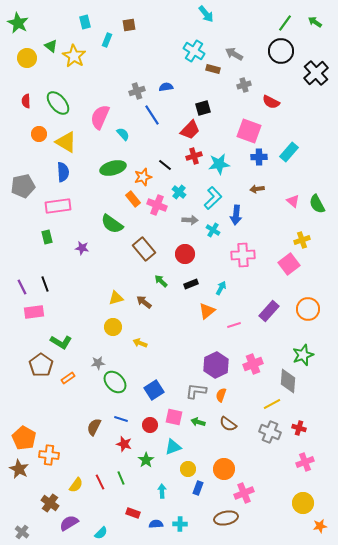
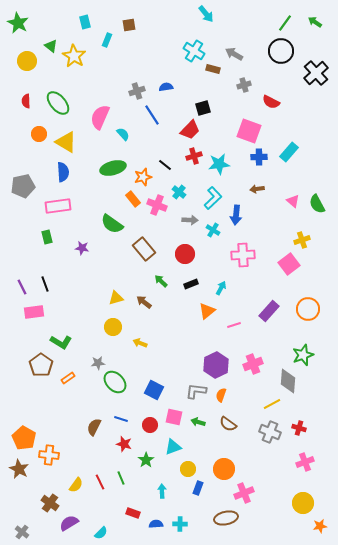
yellow circle at (27, 58): moved 3 px down
blue square at (154, 390): rotated 30 degrees counterclockwise
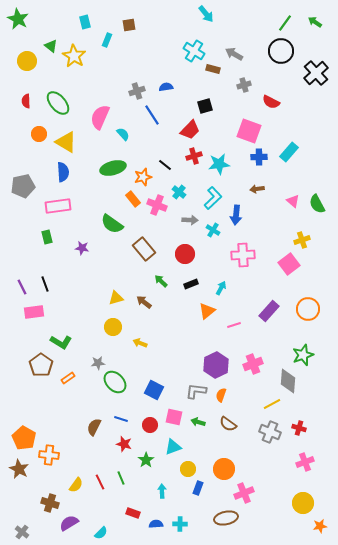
green star at (18, 23): moved 4 px up
black square at (203, 108): moved 2 px right, 2 px up
brown cross at (50, 503): rotated 18 degrees counterclockwise
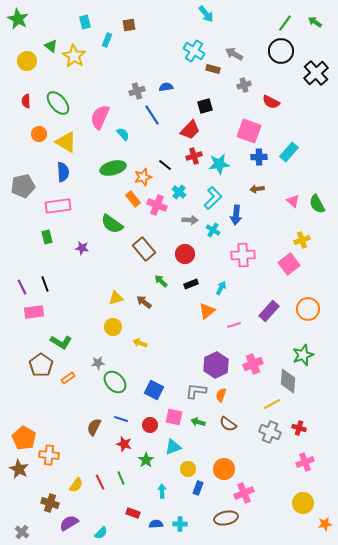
orange star at (320, 526): moved 5 px right, 2 px up
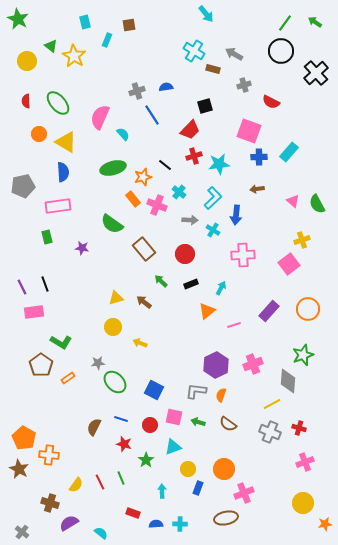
cyan semicircle at (101, 533): rotated 96 degrees counterclockwise
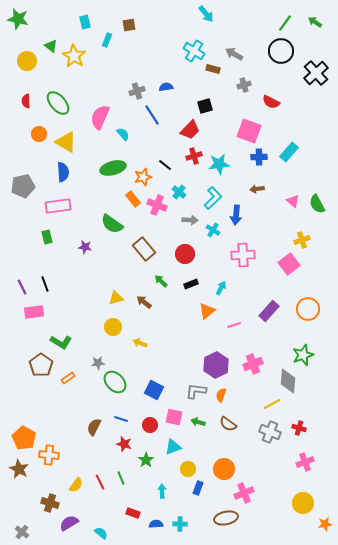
green star at (18, 19): rotated 15 degrees counterclockwise
purple star at (82, 248): moved 3 px right, 1 px up
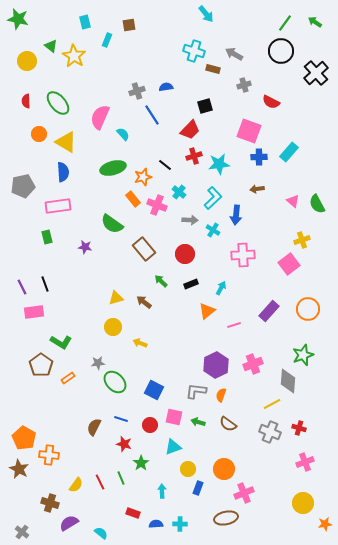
cyan cross at (194, 51): rotated 15 degrees counterclockwise
green star at (146, 460): moved 5 px left, 3 px down
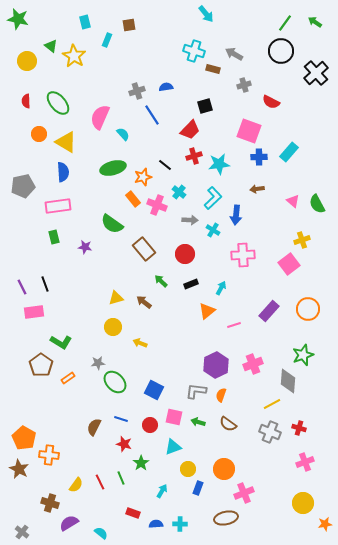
green rectangle at (47, 237): moved 7 px right
cyan arrow at (162, 491): rotated 32 degrees clockwise
